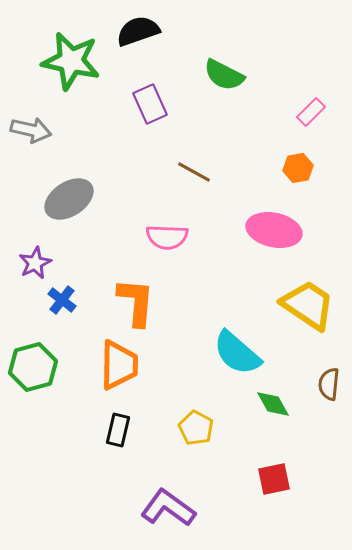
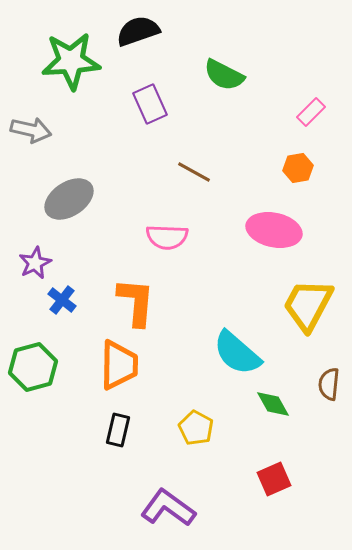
green star: rotated 16 degrees counterclockwise
yellow trapezoid: rotated 96 degrees counterclockwise
red square: rotated 12 degrees counterclockwise
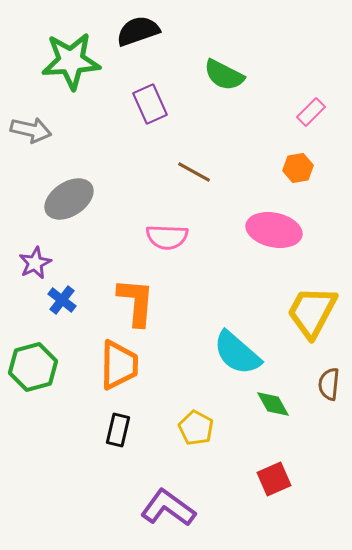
yellow trapezoid: moved 4 px right, 7 px down
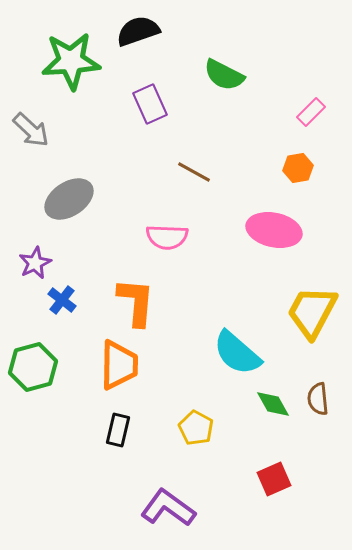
gray arrow: rotated 30 degrees clockwise
brown semicircle: moved 11 px left, 15 px down; rotated 12 degrees counterclockwise
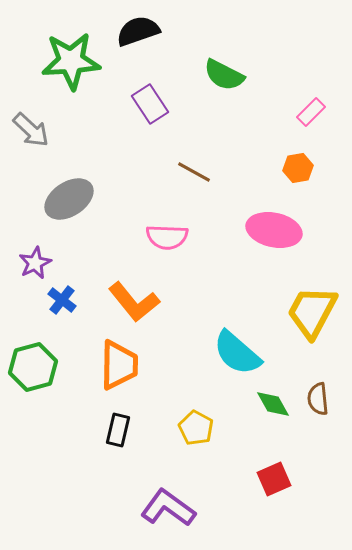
purple rectangle: rotated 9 degrees counterclockwise
orange L-shape: moved 2 px left; rotated 136 degrees clockwise
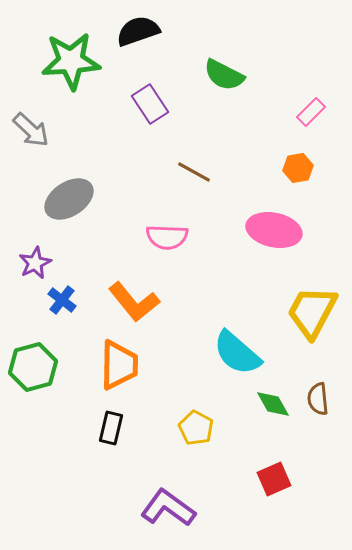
black rectangle: moved 7 px left, 2 px up
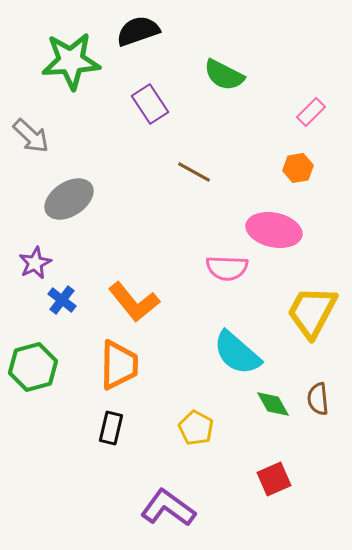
gray arrow: moved 6 px down
pink semicircle: moved 60 px right, 31 px down
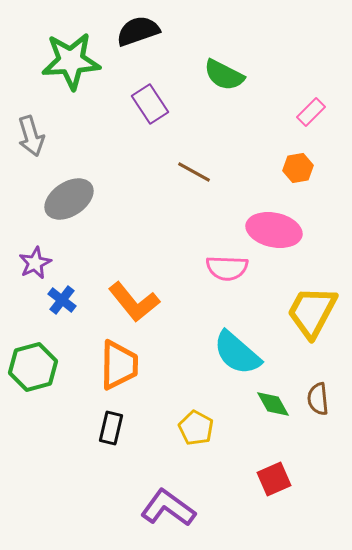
gray arrow: rotated 30 degrees clockwise
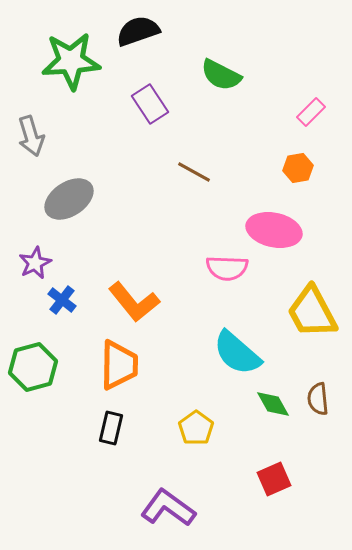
green semicircle: moved 3 px left
yellow trapezoid: rotated 56 degrees counterclockwise
yellow pentagon: rotated 8 degrees clockwise
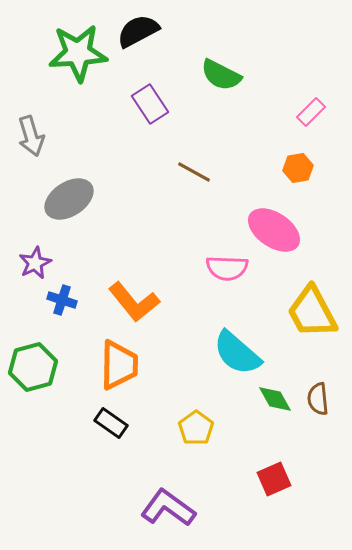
black semicircle: rotated 9 degrees counterclockwise
green star: moved 7 px right, 8 px up
pink ellipse: rotated 22 degrees clockwise
blue cross: rotated 20 degrees counterclockwise
green diamond: moved 2 px right, 5 px up
black rectangle: moved 5 px up; rotated 68 degrees counterclockwise
